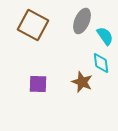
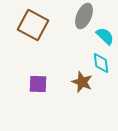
gray ellipse: moved 2 px right, 5 px up
cyan semicircle: rotated 12 degrees counterclockwise
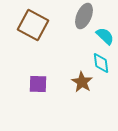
brown star: rotated 10 degrees clockwise
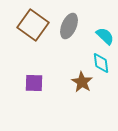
gray ellipse: moved 15 px left, 10 px down
brown square: rotated 8 degrees clockwise
purple square: moved 4 px left, 1 px up
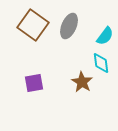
cyan semicircle: rotated 84 degrees clockwise
purple square: rotated 12 degrees counterclockwise
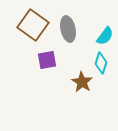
gray ellipse: moved 1 px left, 3 px down; rotated 35 degrees counterclockwise
cyan diamond: rotated 25 degrees clockwise
purple square: moved 13 px right, 23 px up
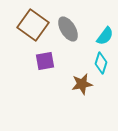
gray ellipse: rotated 20 degrees counterclockwise
purple square: moved 2 px left, 1 px down
brown star: moved 2 px down; rotated 30 degrees clockwise
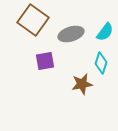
brown square: moved 5 px up
gray ellipse: moved 3 px right, 5 px down; rotated 75 degrees counterclockwise
cyan semicircle: moved 4 px up
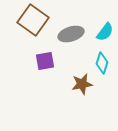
cyan diamond: moved 1 px right
